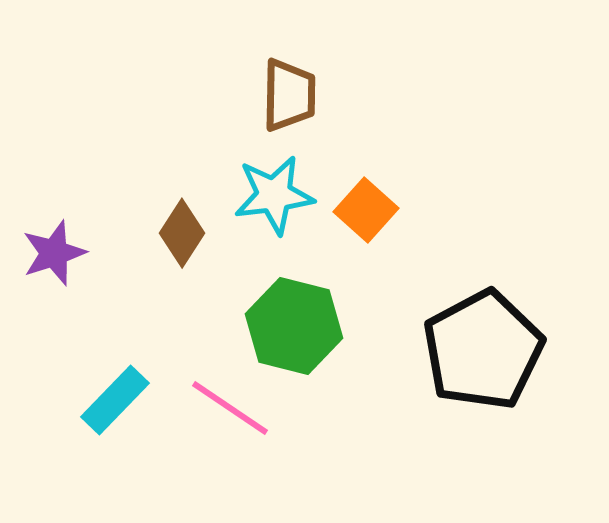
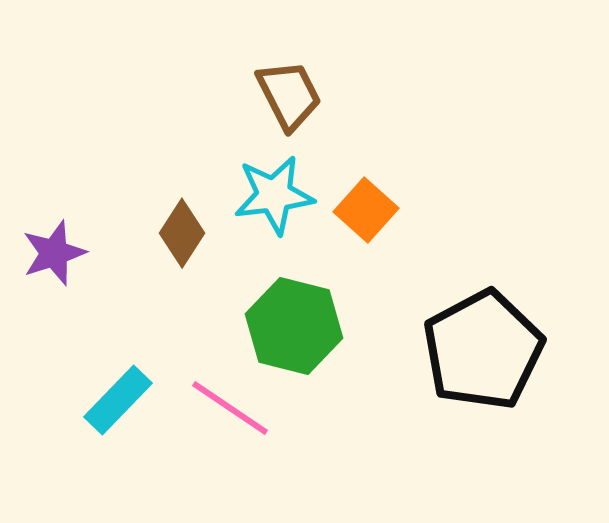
brown trapezoid: rotated 28 degrees counterclockwise
cyan rectangle: moved 3 px right
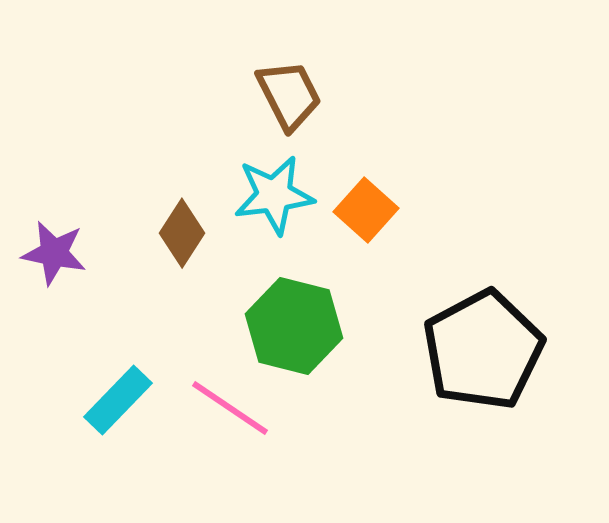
purple star: rotated 30 degrees clockwise
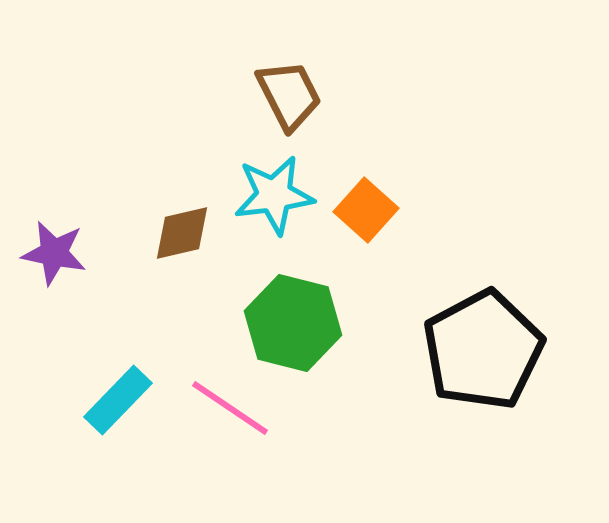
brown diamond: rotated 44 degrees clockwise
green hexagon: moved 1 px left, 3 px up
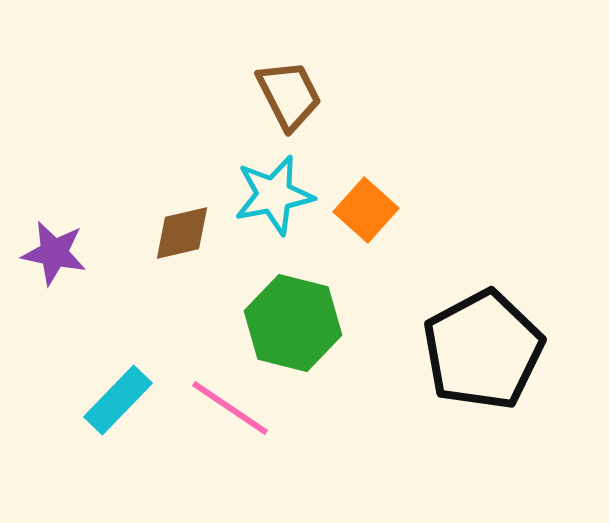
cyan star: rotated 4 degrees counterclockwise
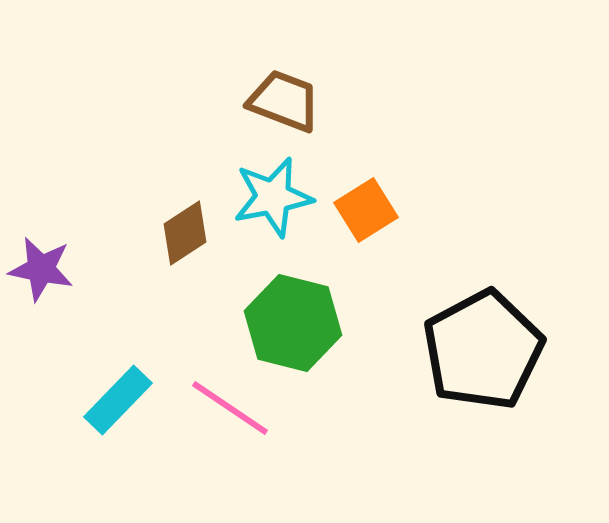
brown trapezoid: moved 5 px left, 6 px down; rotated 42 degrees counterclockwise
cyan star: moved 1 px left, 2 px down
orange square: rotated 16 degrees clockwise
brown diamond: moved 3 px right; rotated 20 degrees counterclockwise
purple star: moved 13 px left, 16 px down
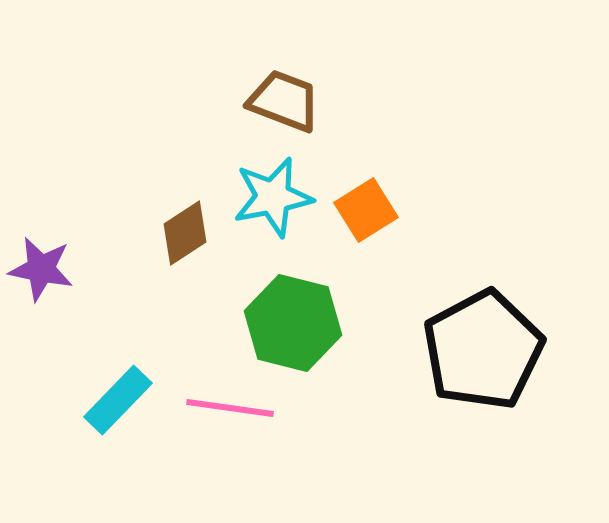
pink line: rotated 26 degrees counterclockwise
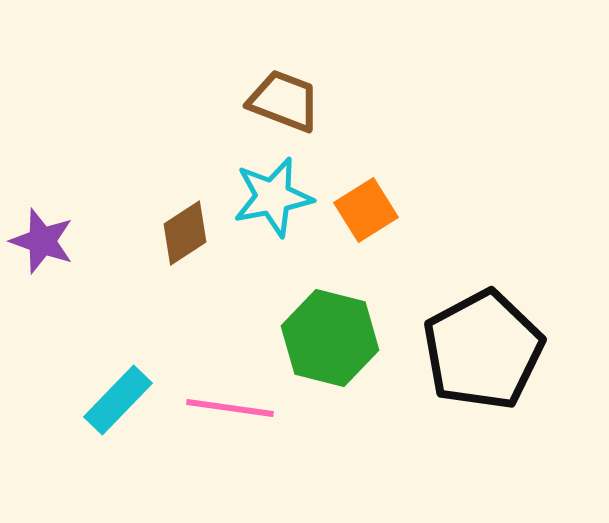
purple star: moved 1 px right, 28 px up; rotated 8 degrees clockwise
green hexagon: moved 37 px right, 15 px down
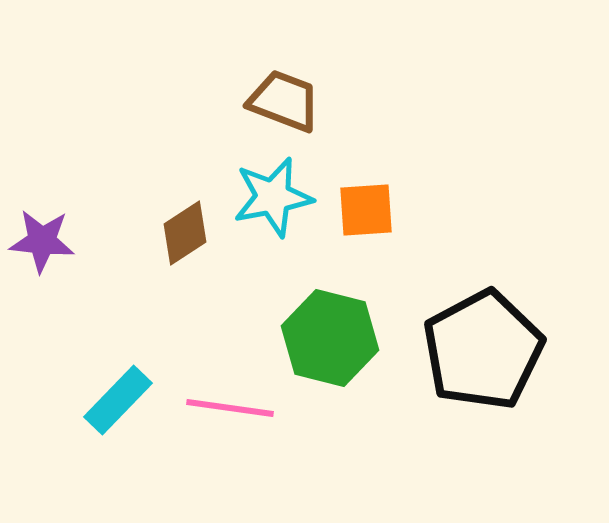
orange square: rotated 28 degrees clockwise
purple star: rotated 14 degrees counterclockwise
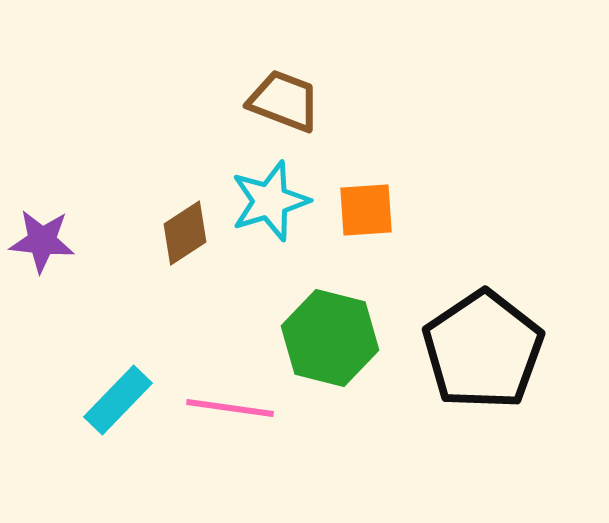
cyan star: moved 3 px left, 4 px down; rotated 6 degrees counterclockwise
black pentagon: rotated 6 degrees counterclockwise
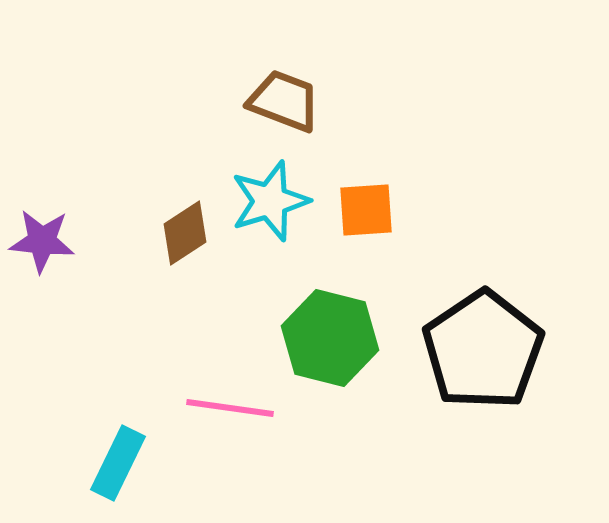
cyan rectangle: moved 63 px down; rotated 18 degrees counterclockwise
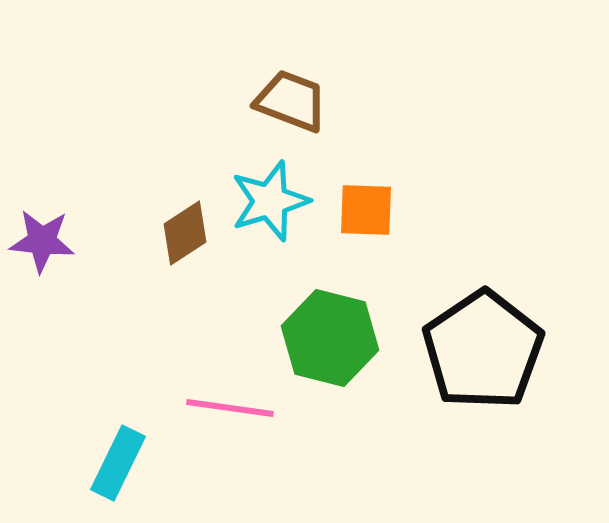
brown trapezoid: moved 7 px right
orange square: rotated 6 degrees clockwise
